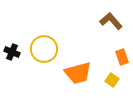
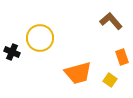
yellow circle: moved 4 px left, 11 px up
yellow square: moved 2 px left
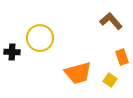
black cross: rotated 21 degrees counterclockwise
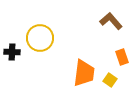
orange trapezoid: moved 6 px right; rotated 68 degrees counterclockwise
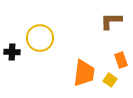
brown L-shape: rotated 50 degrees counterclockwise
orange rectangle: moved 1 px left, 3 px down
